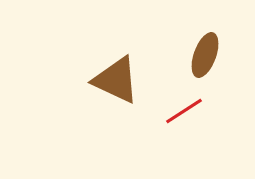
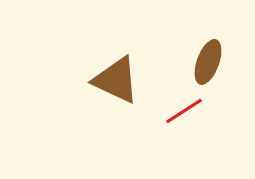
brown ellipse: moved 3 px right, 7 px down
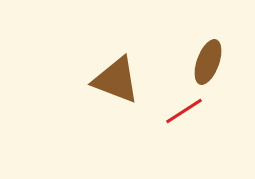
brown triangle: rotated 4 degrees counterclockwise
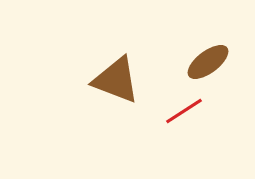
brown ellipse: rotated 33 degrees clockwise
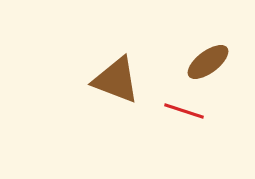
red line: rotated 51 degrees clockwise
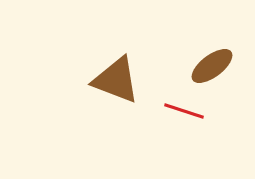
brown ellipse: moved 4 px right, 4 px down
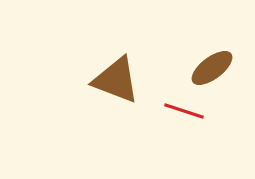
brown ellipse: moved 2 px down
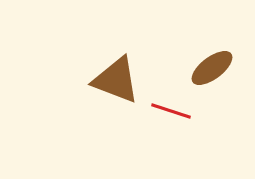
red line: moved 13 px left
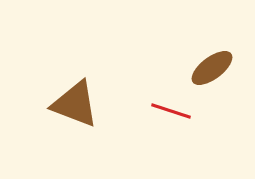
brown triangle: moved 41 px left, 24 px down
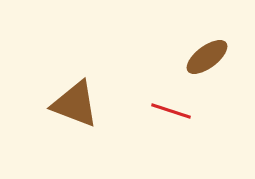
brown ellipse: moved 5 px left, 11 px up
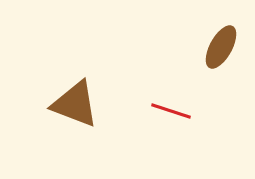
brown ellipse: moved 14 px right, 10 px up; rotated 24 degrees counterclockwise
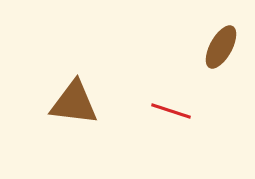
brown triangle: moved 1 px left, 1 px up; rotated 14 degrees counterclockwise
